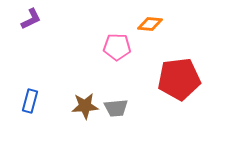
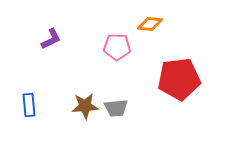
purple L-shape: moved 20 px right, 20 px down
blue rectangle: moved 1 px left, 4 px down; rotated 20 degrees counterclockwise
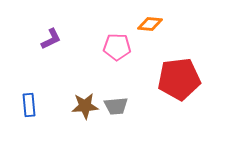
gray trapezoid: moved 2 px up
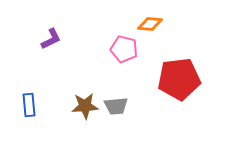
pink pentagon: moved 7 px right, 2 px down; rotated 12 degrees clockwise
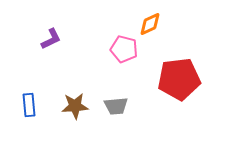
orange diamond: rotated 30 degrees counterclockwise
brown star: moved 10 px left
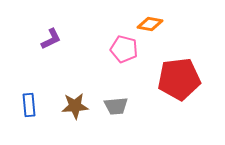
orange diamond: rotated 35 degrees clockwise
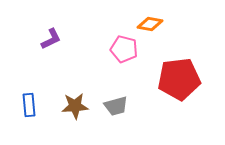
gray trapezoid: rotated 10 degrees counterclockwise
